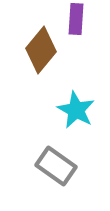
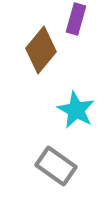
purple rectangle: rotated 12 degrees clockwise
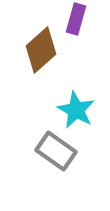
brown diamond: rotated 9 degrees clockwise
gray rectangle: moved 15 px up
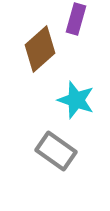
brown diamond: moved 1 px left, 1 px up
cyan star: moved 10 px up; rotated 9 degrees counterclockwise
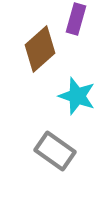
cyan star: moved 1 px right, 4 px up
gray rectangle: moved 1 px left
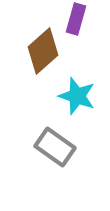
brown diamond: moved 3 px right, 2 px down
gray rectangle: moved 4 px up
